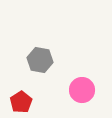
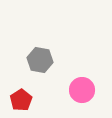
red pentagon: moved 2 px up
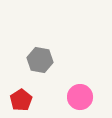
pink circle: moved 2 px left, 7 px down
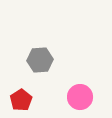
gray hexagon: rotated 15 degrees counterclockwise
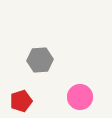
red pentagon: moved 1 px down; rotated 15 degrees clockwise
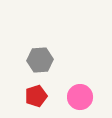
red pentagon: moved 15 px right, 5 px up
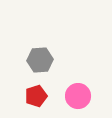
pink circle: moved 2 px left, 1 px up
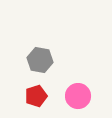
gray hexagon: rotated 15 degrees clockwise
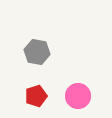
gray hexagon: moved 3 px left, 8 px up
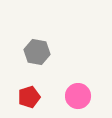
red pentagon: moved 7 px left, 1 px down
